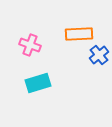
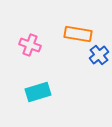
orange rectangle: moved 1 px left; rotated 12 degrees clockwise
cyan rectangle: moved 9 px down
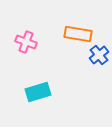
pink cross: moved 4 px left, 3 px up
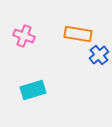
pink cross: moved 2 px left, 6 px up
cyan rectangle: moved 5 px left, 2 px up
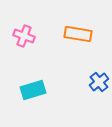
blue cross: moved 27 px down
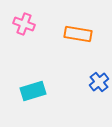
pink cross: moved 12 px up
cyan rectangle: moved 1 px down
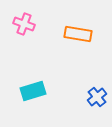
blue cross: moved 2 px left, 15 px down
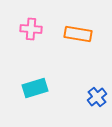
pink cross: moved 7 px right, 5 px down; rotated 15 degrees counterclockwise
cyan rectangle: moved 2 px right, 3 px up
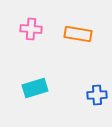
blue cross: moved 2 px up; rotated 36 degrees clockwise
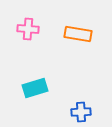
pink cross: moved 3 px left
blue cross: moved 16 px left, 17 px down
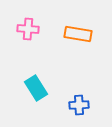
cyan rectangle: moved 1 px right; rotated 75 degrees clockwise
blue cross: moved 2 px left, 7 px up
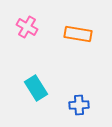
pink cross: moved 1 px left, 2 px up; rotated 25 degrees clockwise
